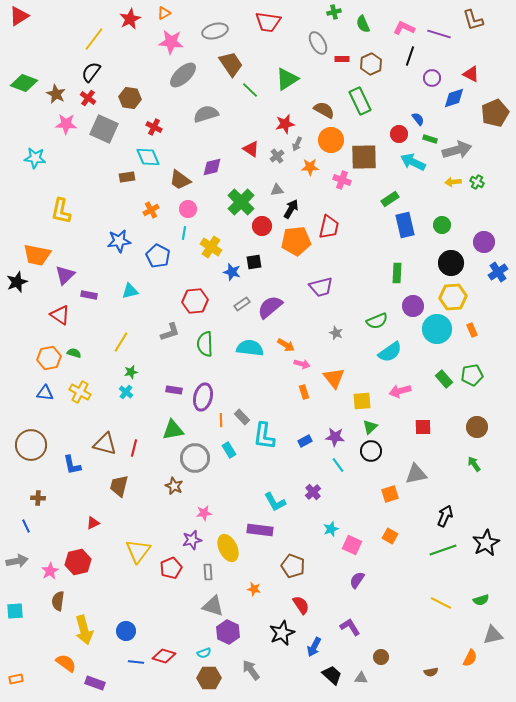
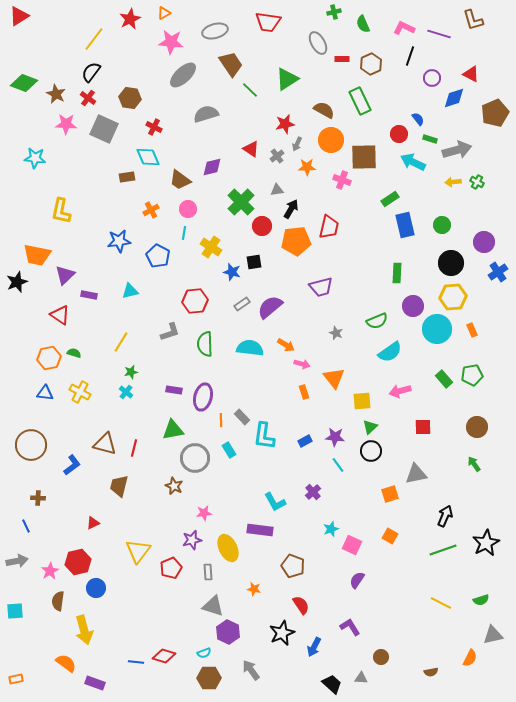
orange star at (310, 167): moved 3 px left
blue L-shape at (72, 465): rotated 115 degrees counterclockwise
blue circle at (126, 631): moved 30 px left, 43 px up
black trapezoid at (332, 675): moved 9 px down
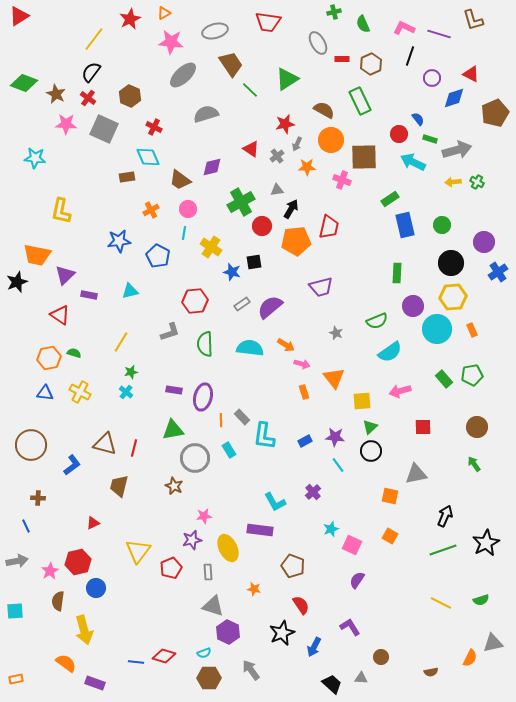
brown hexagon at (130, 98): moved 2 px up; rotated 15 degrees clockwise
green cross at (241, 202): rotated 16 degrees clockwise
orange square at (390, 494): moved 2 px down; rotated 30 degrees clockwise
pink star at (204, 513): moved 3 px down
gray triangle at (493, 635): moved 8 px down
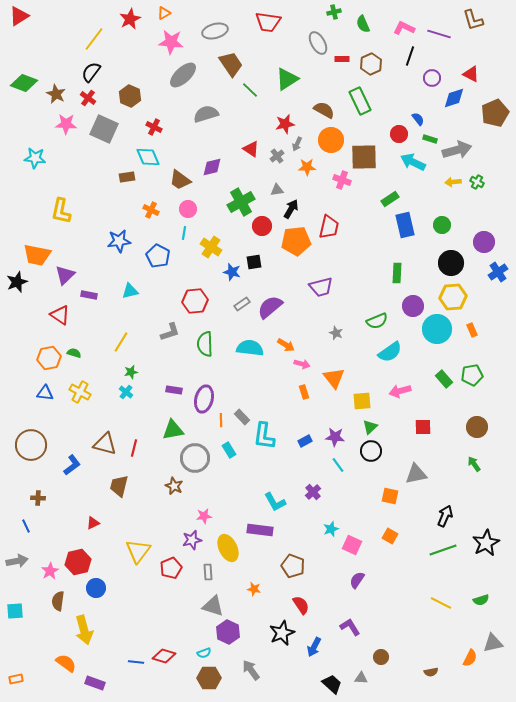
orange cross at (151, 210): rotated 35 degrees counterclockwise
purple ellipse at (203, 397): moved 1 px right, 2 px down
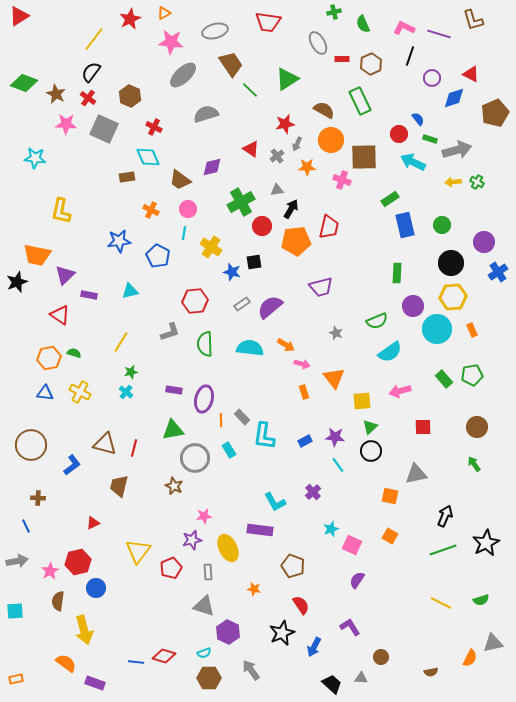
gray triangle at (213, 606): moved 9 px left
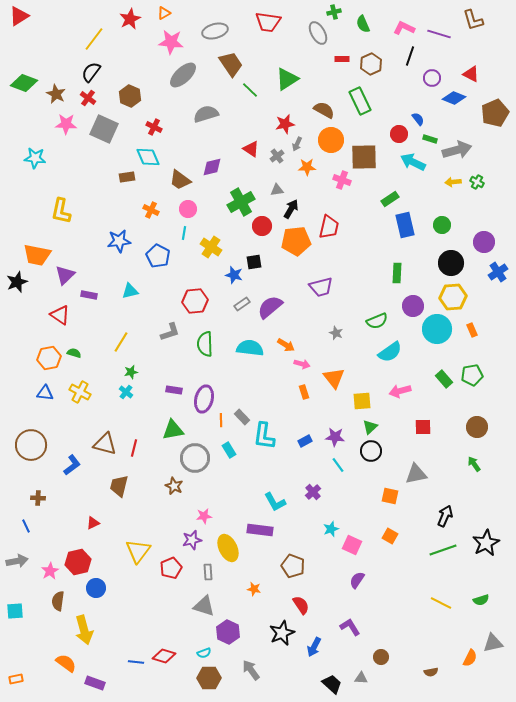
gray ellipse at (318, 43): moved 10 px up
blue diamond at (454, 98): rotated 40 degrees clockwise
blue star at (232, 272): moved 2 px right, 3 px down
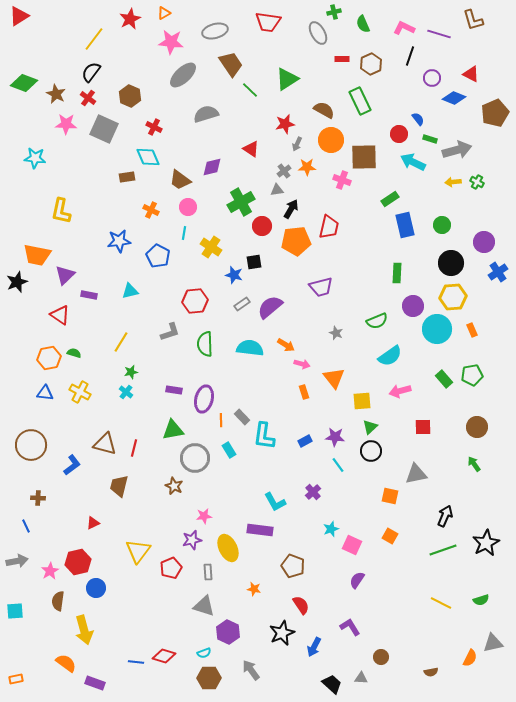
gray cross at (277, 156): moved 7 px right, 15 px down
pink circle at (188, 209): moved 2 px up
cyan semicircle at (390, 352): moved 4 px down
